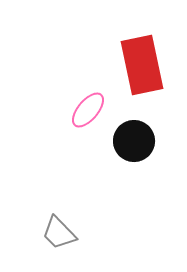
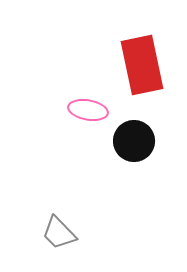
pink ellipse: rotated 60 degrees clockwise
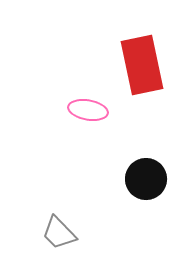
black circle: moved 12 px right, 38 px down
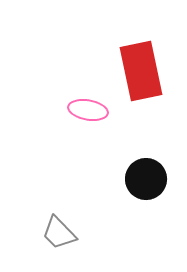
red rectangle: moved 1 px left, 6 px down
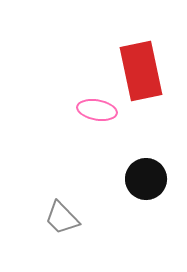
pink ellipse: moved 9 px right
gray trapezoid: moved 3 px right, 15 px up
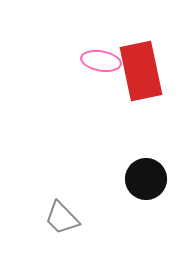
pink ellipse: moved 4 px right, 49 px up
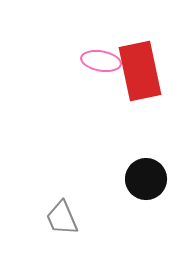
red rectangle: moved 1 px left
gray trapezoid: rotated 21 degrees clockwise
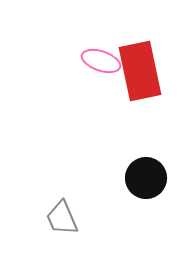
pink ellipse: rotated 9 degrees clockwise
black circle: moved 1 px up
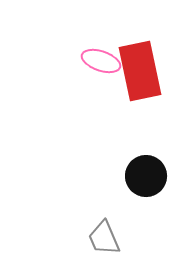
black circle: moved 2 px up
gray trapezoid: moved 42 px right, 20 px down
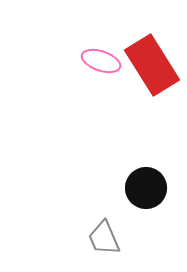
red rectangle: moved 12 px right, 6 px up; rotated 20 degrees counterclockwise
black circle: moved 12 px down
